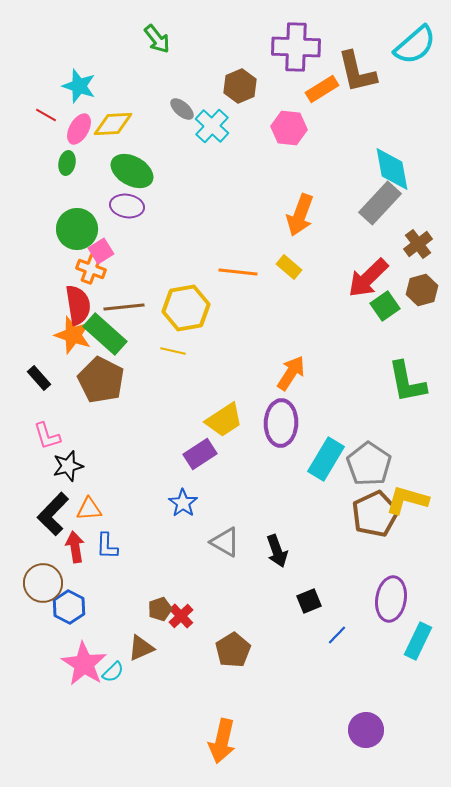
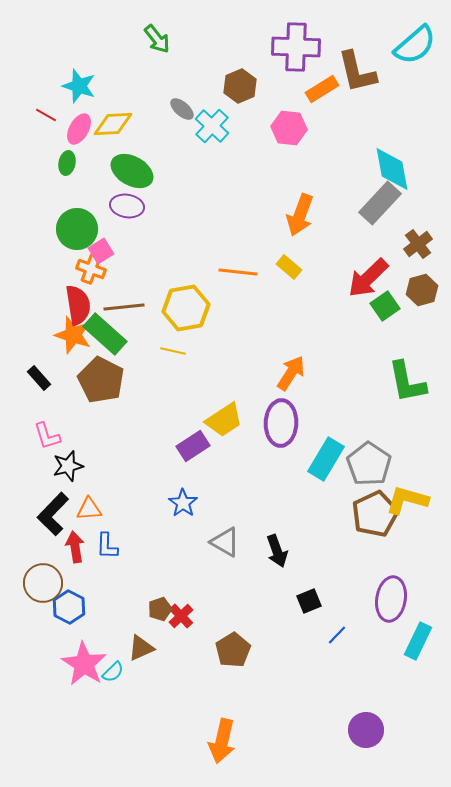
purple rectangle at (200, 454): moved 7 px left, 8 px up
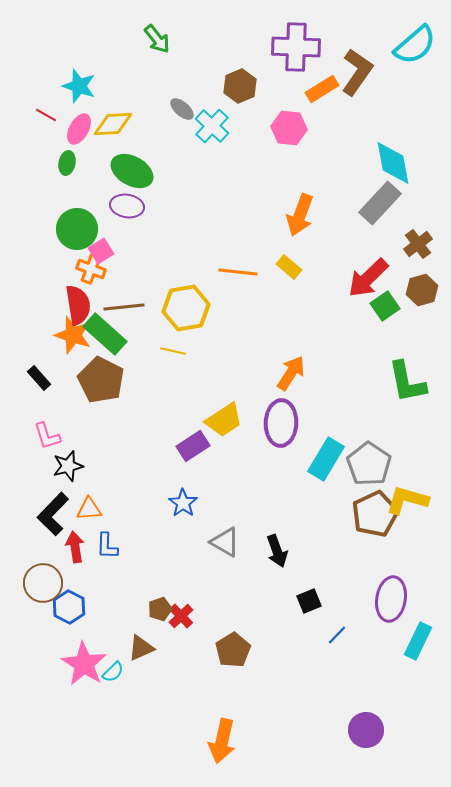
brown L-shape at (357, 72): rotated 132 degrees counterclockwise
cyan diamond at (392, 169): moved 1 px right, 6 px up
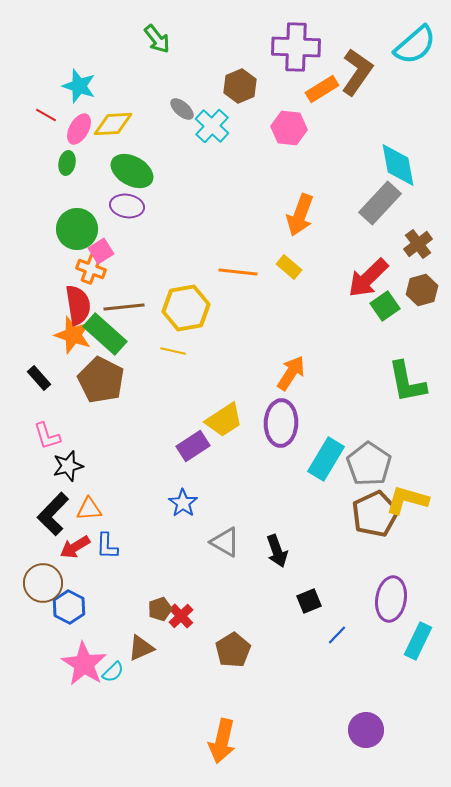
cyan diamond at (393, 163): moved 5 px right, 2 px down
red arrow at (75, 547): rotated 112 degrees counterclockwise
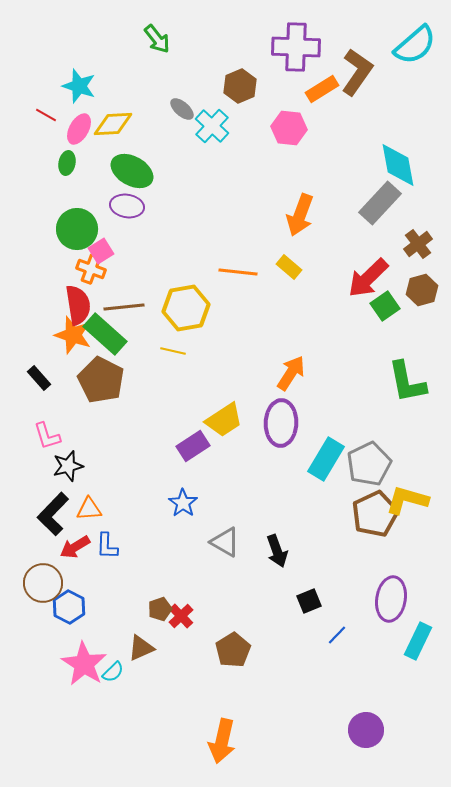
gray pentagon at (369, 464): rotated 12 degrees clockwise
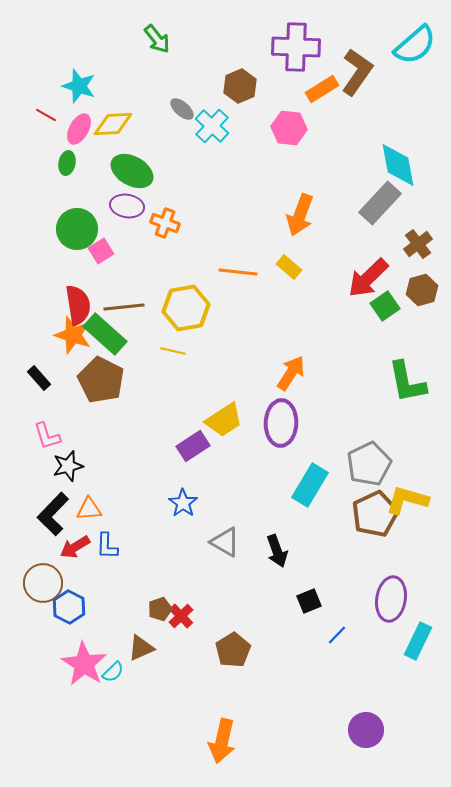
orange cross at (91, 269): moved 74 px right, 46 px up
cyan rectangle at (326, 459): moved 16 px left, 26 px down
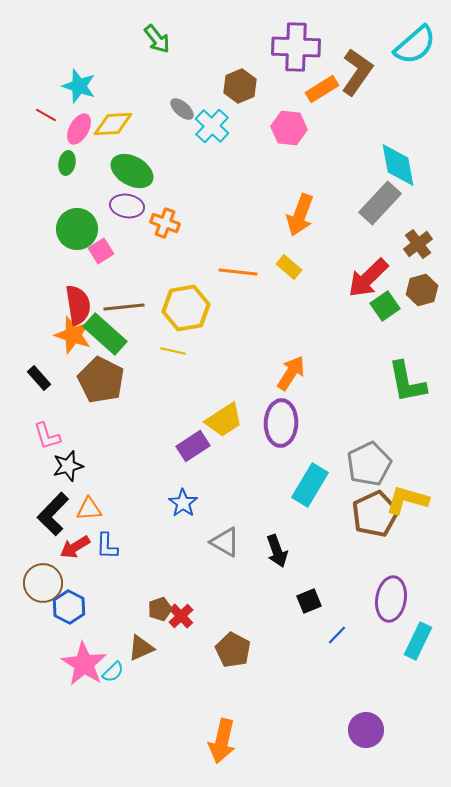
brown pentagon at (233, 650): rotated 12 degrees counterclockwise
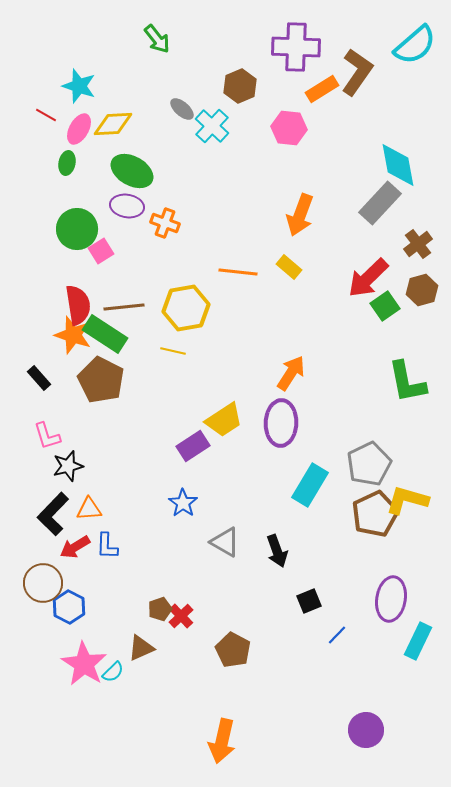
green rectangle at (105, 334): rotated 9 degrees counterclockwise
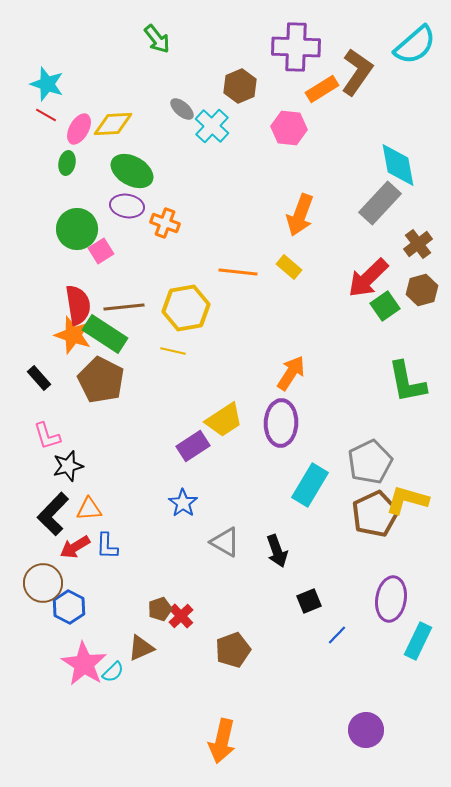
cyan star at (79, 86): moved 32 px left, 2 px up
gray pentagon at (369, 464): moved 1 px right, 2 px up
brown pentagon at (233, 650): rotated 24 degrees clockwise
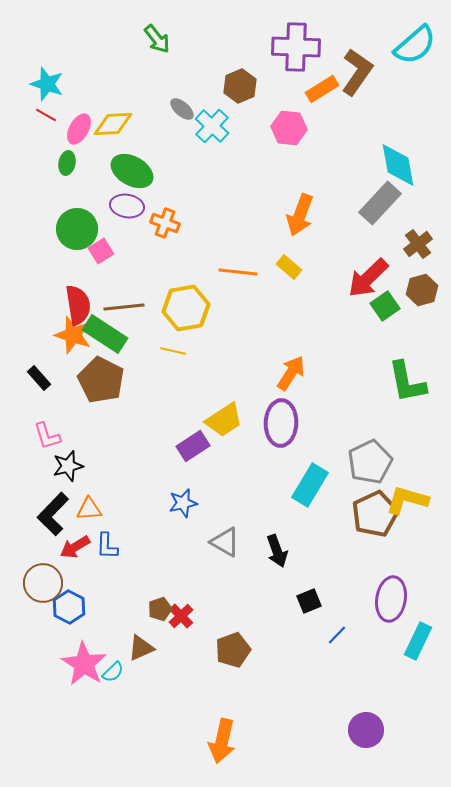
blue star at (183, 503): rotated 24 degrees clockwise
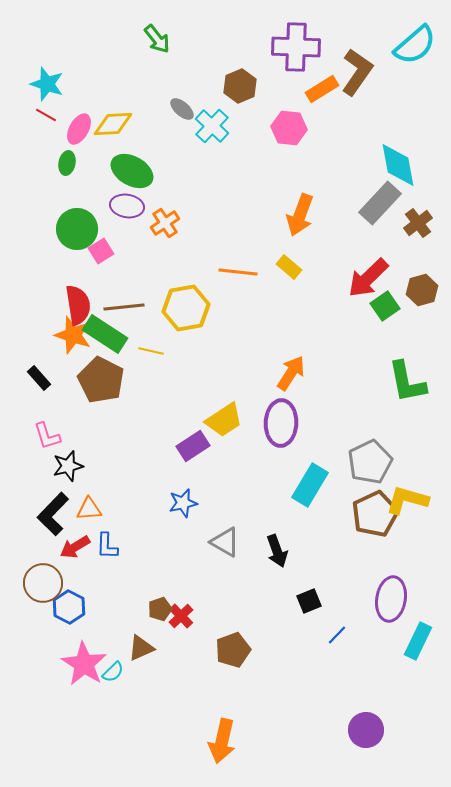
orange cross at (165, 223): rotated 36 degrees clockwise
brown cross at (418, 244): moved 21 px up
yellow line at (173, 351): moved 22 px left
